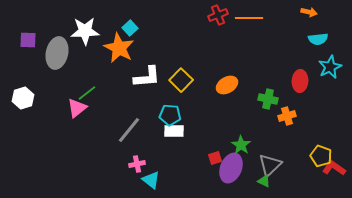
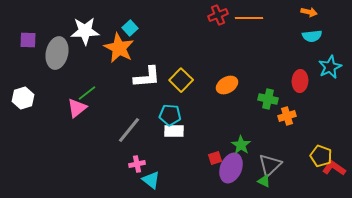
cyan semicircle: moved 6 px left, 3 px up
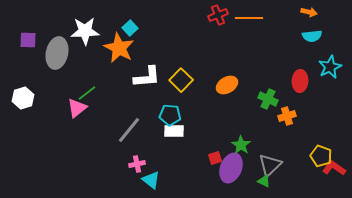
green cross: rotated 12 degrees clockwise
